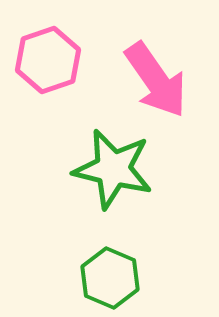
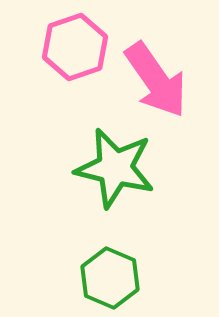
pink hexagon: moved 27 px right, 13 px up
green star: moved 2 px right, 1 px up
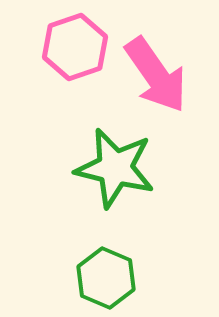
pink arrow: moved 5 px up
green hexagon: moved 4 px left
